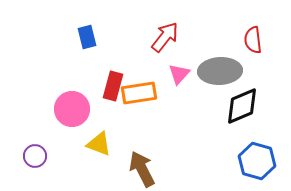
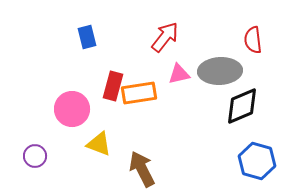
pink triangle: rotated 35 degrees clockwise
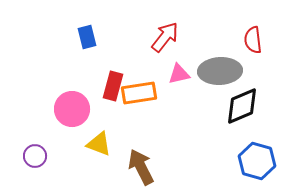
brown arrow: moved 1 px left, 2 px up
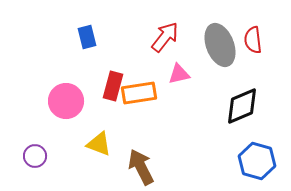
gray ellipse: moved 26 px up; rotated 72 degrees clockwise
pink circle: moved 6 px left, 8 px up
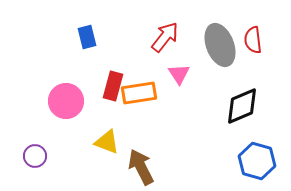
pink triangle: rotated 50 degrees counterclockwise
yellow triangle: moved 8 px right, 2 px up
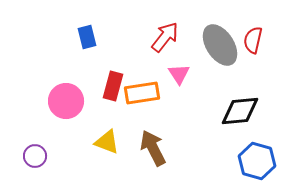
red semicircle: rotated 20 degrees clockwise
gray ellipse: rotated 12 degrees counterclockwise
orange rectangle: moved 3 px right
black diamond: moved 2 px left, 5 px down; rotated 18 degrees clockwise
brown arrow: moved 12 px right, 19 px up
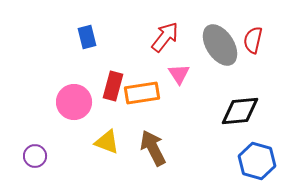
pink circle: moved 8 px right, 1 px down
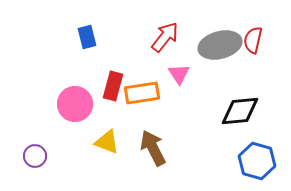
gray ellipse: rotated 72 degrees counterclockwise
pink circle: moved 1 px right, 2 px down
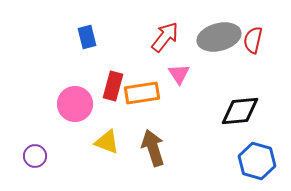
gray ellipse: moved 1 px left, 8 px up
brown arrow: rotated 9 degrees clockwise
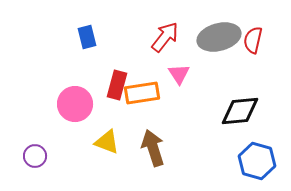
red rectangle: moved 4 px right, 1 px up
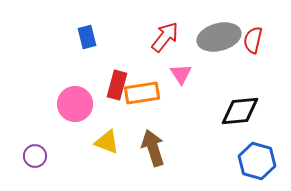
pink triangle: moved 2 px right
